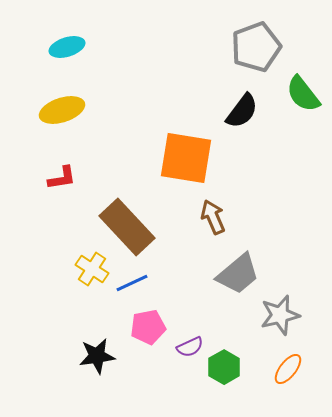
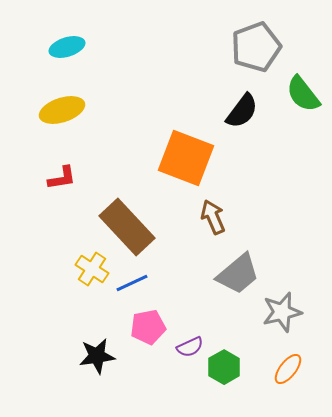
orange square: rotated 12 degrees clockwise
gray star: moved 2 px right, 3 px up
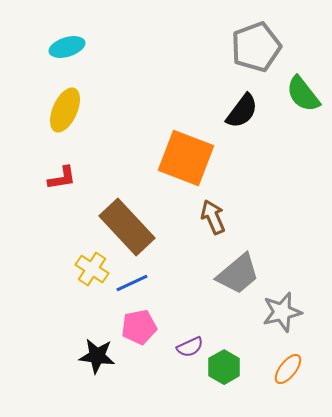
yellow ellipse: moved 3 px right; rotated 48 degrees counterclockwise
pink pentagon: moved 9 px left
black star: rotated 15 degrees clockwise
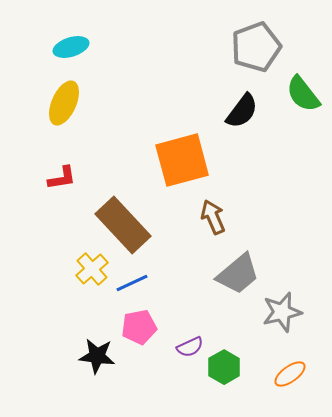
cyan ellipse: moved 4 px right
yellow ellipse: moved 1 px left, 7 px up
orange square: moved 4 px left, 2 px down; rotated 36 degrees counterclockwise
brown rectangle: moved 4 px left, 2 px up
yellow cross: rotated 16 degrees clockwise
orange ellipse: moved 2 px right, 5 px down; rotated 16 degrees clockwise
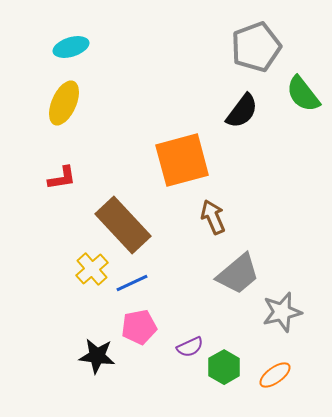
orange ellipse: moved 15 px left, 1 px down
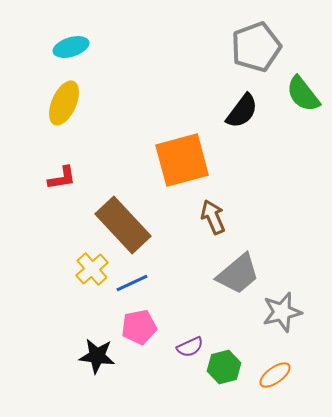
green hexagon: rotated 16 degrees clockwise
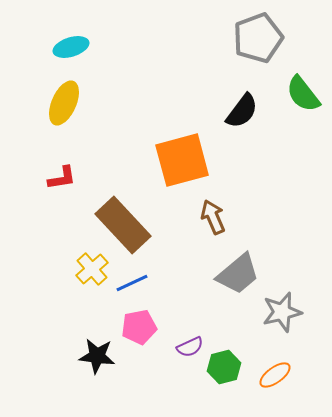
gray pentagon: moved 2 px right, 9 px up
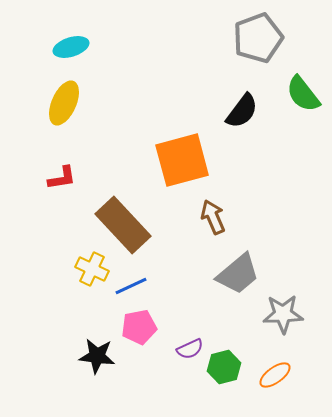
yellow cross: rotated 24 degrees counterclockwise
blue line: moved 1 px left, 3 px down
gray star: moved 1 px right, 2 px down; rotated 12 degrees clockwise
purple semicircle: moved 2 px down
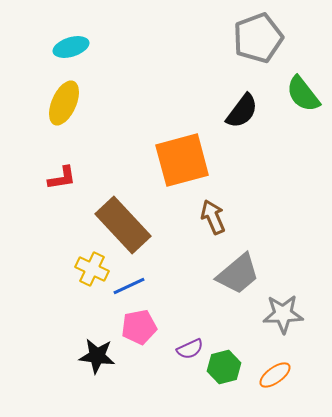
blue line: moved 2 px left
